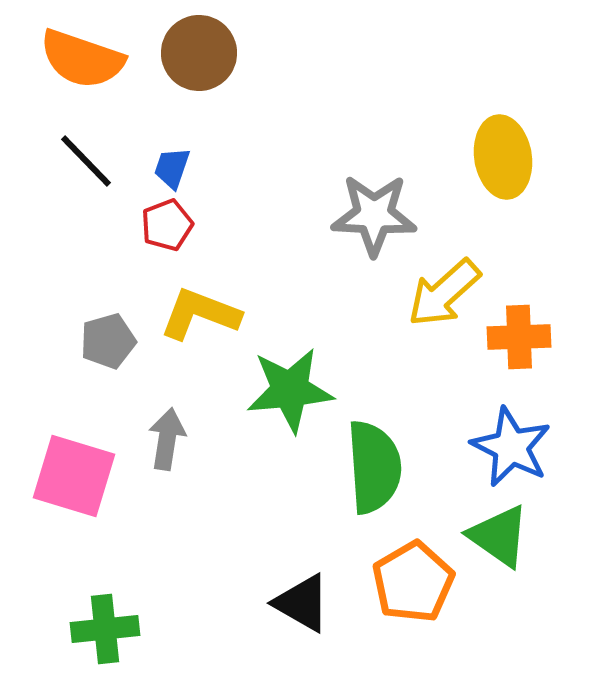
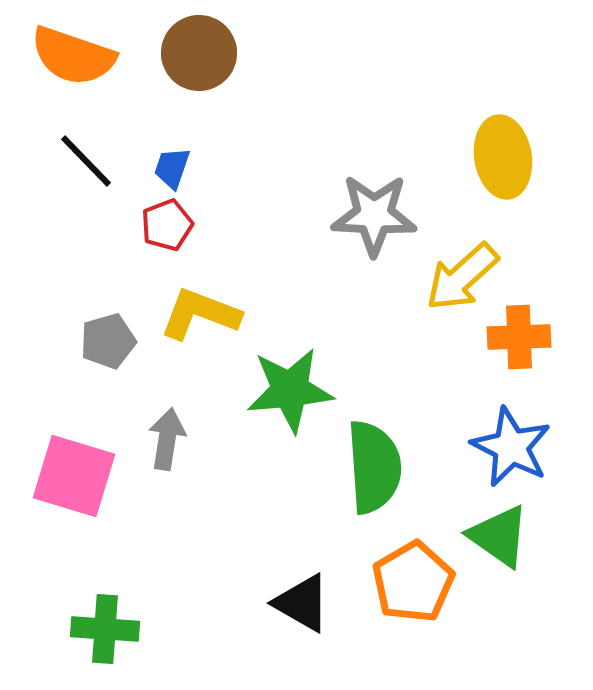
orange semicircle: moved 9 px left, 3 px up
yellow arrow: moved 18 px right, 16 px up
green cross: rotated 10 degrees clockwise
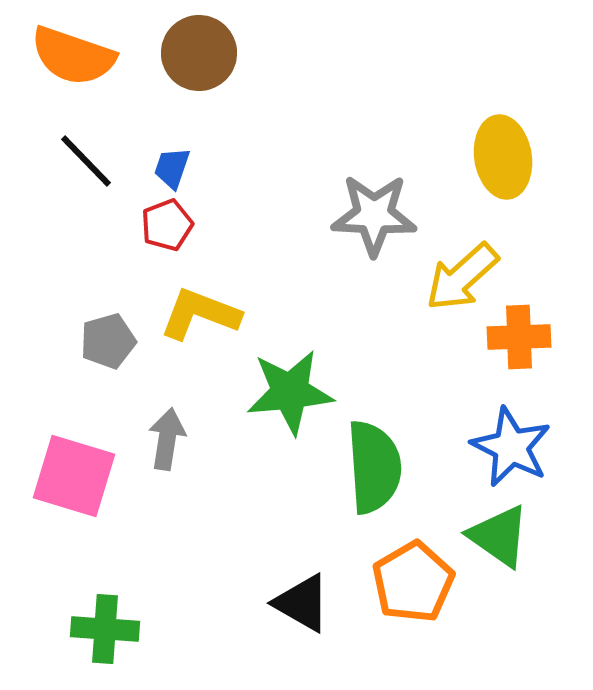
green star: moved 2 px down
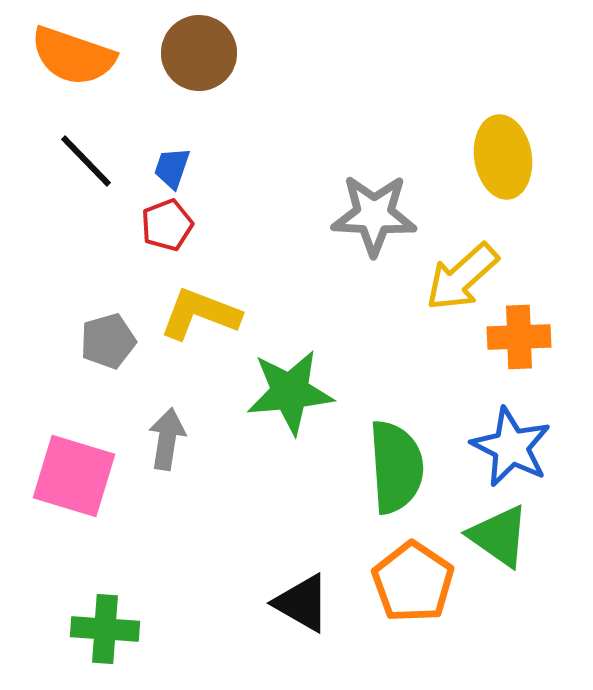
green semicircle: moved 22 px right
orange pentagon: rotated 8 degrees counterclockwise
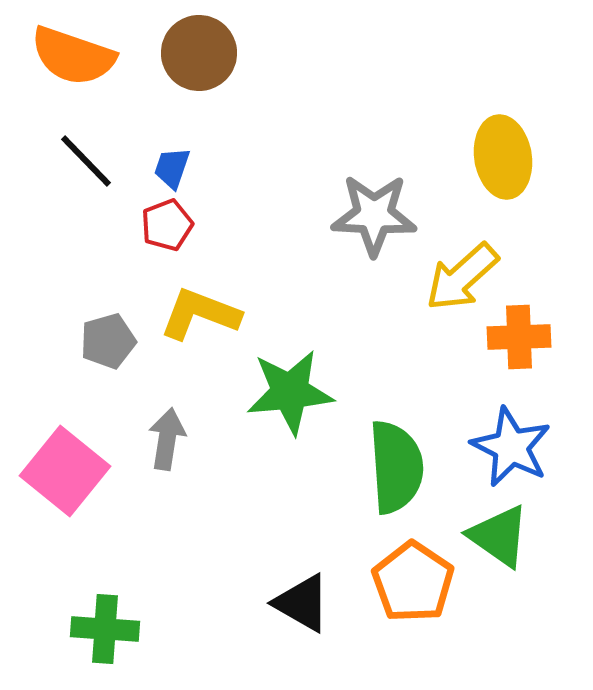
pink square: moved 9 px left, 5 px up; rotated 22 degrees clockwise
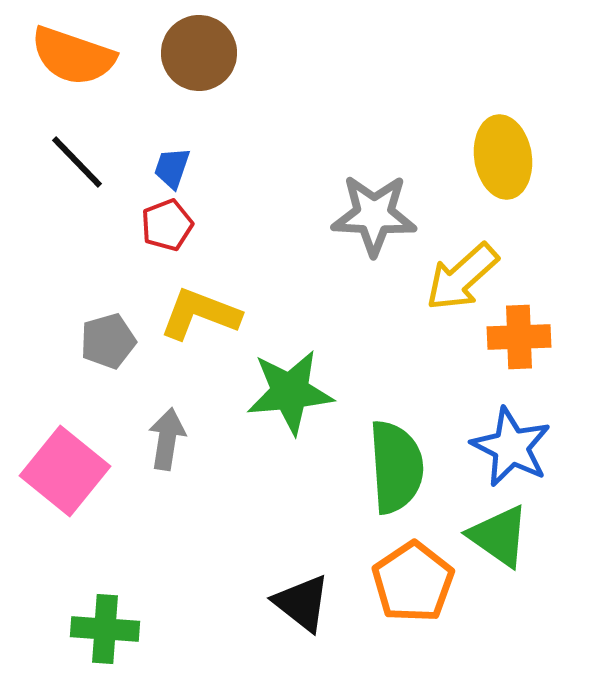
black line: moved 9 px left, 1 px down
orange pentagon: rotated 4 degrees clockwise
black triangle: rotated 8 degrees clockwise
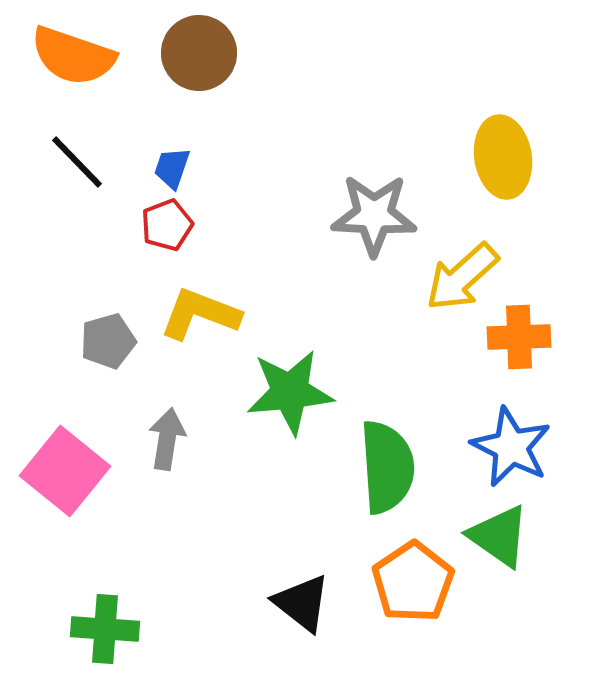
green semicircle: moved 9 px left
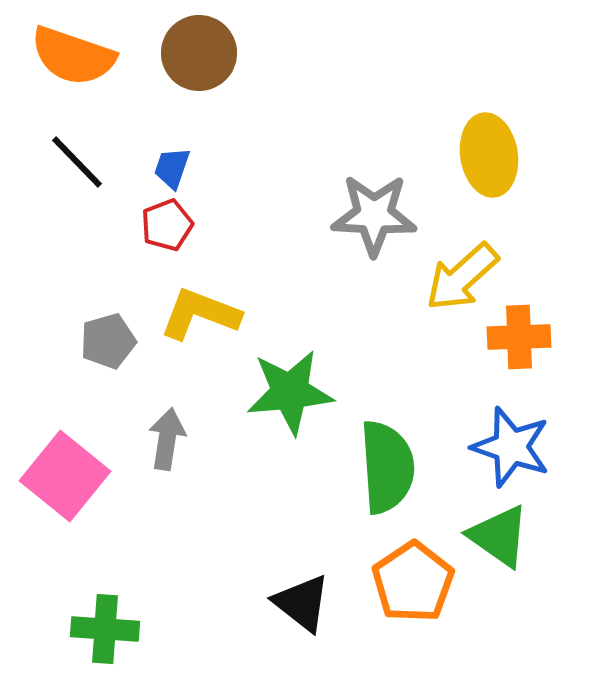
yellow ellipse: moved 14 px left, 2 px up
blue star: rotated 8 degrees counterclockwise
pink square: moved 5 px down
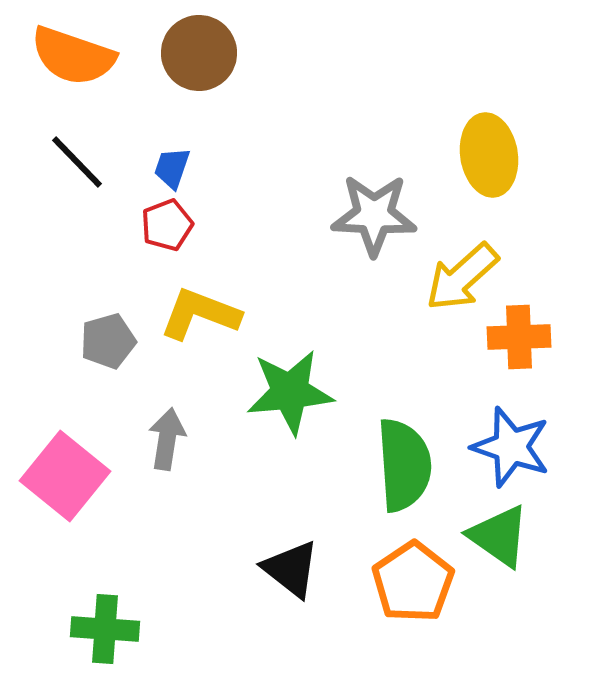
green semicircle: moved 17 px right, 2 px up
black triangle: moved 11 px left, 34 px up
